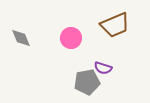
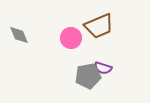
brown trapezoid: moved 16 px left, 1 px down
gray diamond: moved 2 px left, 3 px up
gray pentagon: moved 1 px right, 6 px up
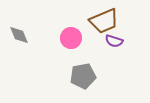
brown trapezoid: moved 5 px right, 5 px up
purple semicircle: moved 11 px right, 27 px up
gray pentagon: moved 5 px left
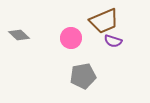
gray diamond: rotated 25 degrees counterclockwise
purple semicircle: moved 1 px left
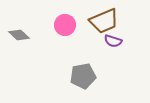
pink circle: moved 6 px left, 13 px up
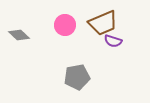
brown trapezoid: moved 1 px left, 2 px down
gray pentagon: moved 6 px left, 1 px down
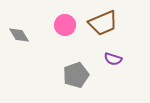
gray diamond: rotated 15 degrees clockwise
purple semicircle: moved 18 px down
gray pentagon: moved 1 px left, 2 px up; rotated 10 degrees counterclockwise
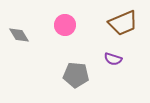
brown trapezoid: moved 20 px right
gray pentagon: rotated 25 degrees clockwise
